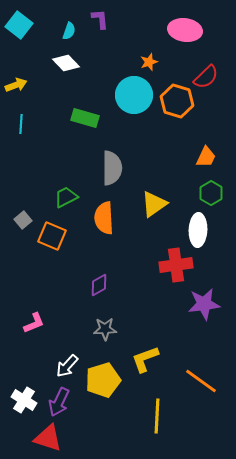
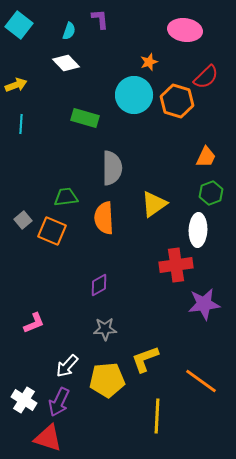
green hexagon: rotated 10 degrees clockwise
green trapezoid: rotated 20 degrees clockwise
orange square: moved 5 px up
yellow pentagon: moved 4 px right; rotated 12 degrees clockwise
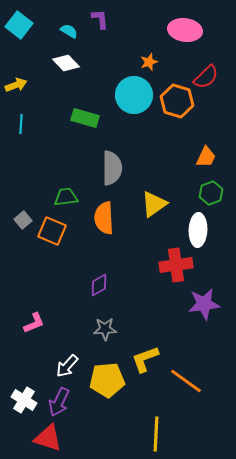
cyan semicircle: rotated 78 degrees counterclockwise
orange line: moved 15 px left
yellow line: moved 1 px left, 18 px down
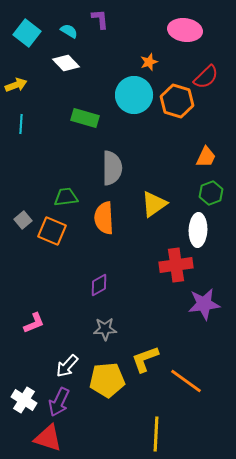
cyan square: moved 8 px right, 8 px down
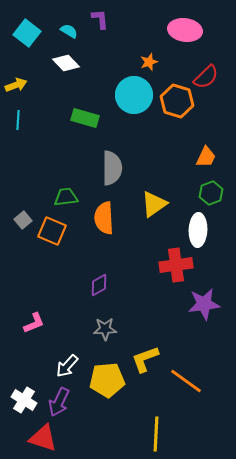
cyan line: moved 3 px left, 4 px up
red triangle: moved 5 px left
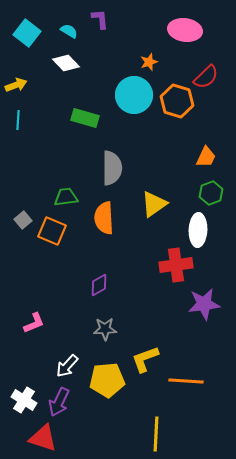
orange line: rotated 32 degrees counterclockwise
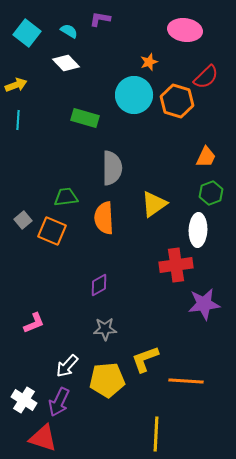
purple L-shape: rotated 75 degrees counterclockwise
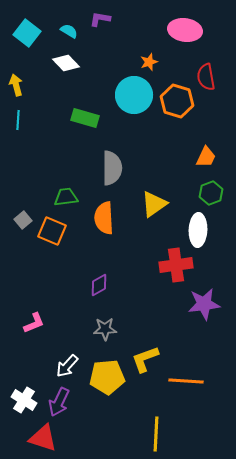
red semicircle: rotated 124 degrees clockwise
yellow arrow: rotated 85 degrees counterclockwise
yellow pentagon: moved 3 px up
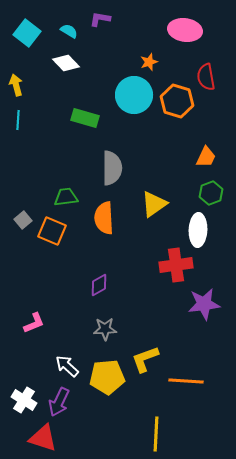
white arrow: rotated 90 degrees clockwise
